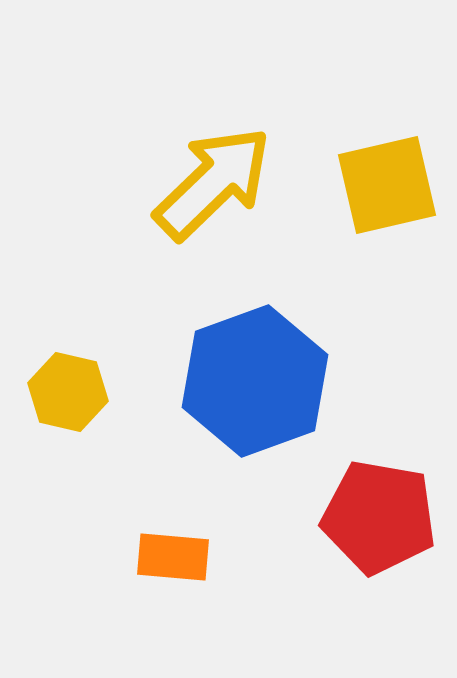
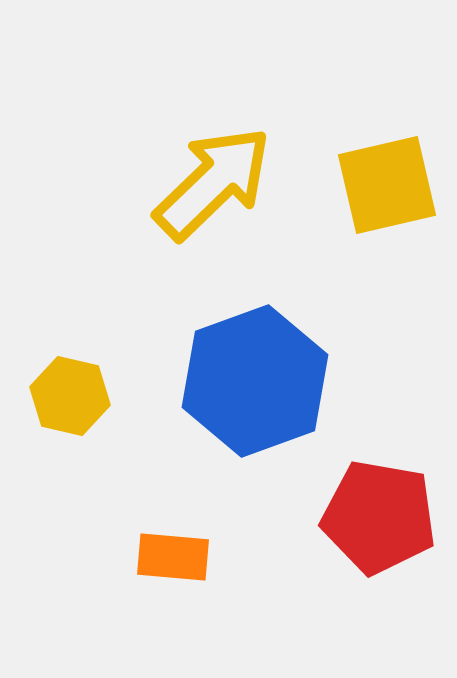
yellow hexagon: moved 2 px right, 4 px down
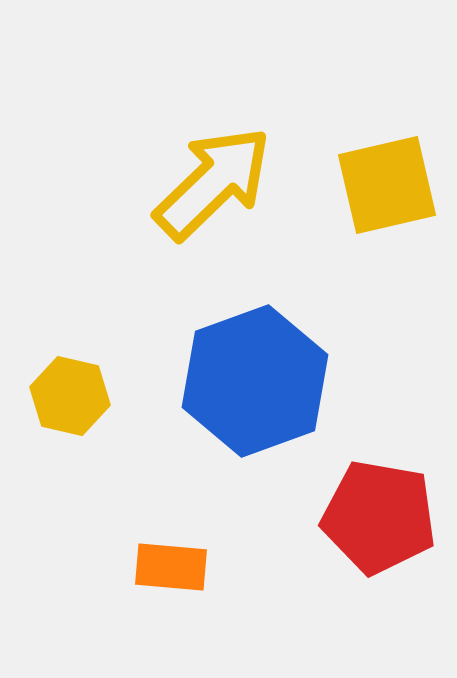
orange rectangle: moved 2 px left, 10 px down
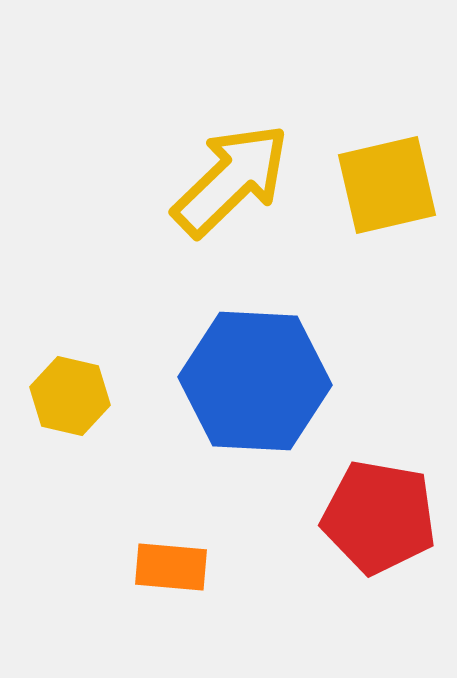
yellow arrow: moved 18 px right, 3 px up
blue hexagon: rotated 23 degrees clockwise
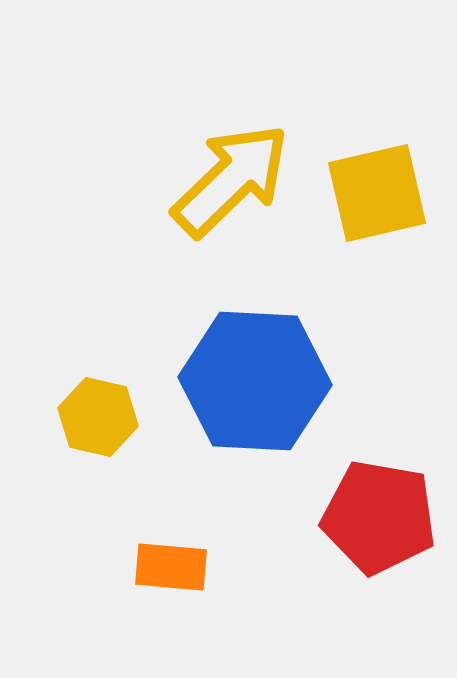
yellow square: moved 10 px left, 8 px down
yellow hexagon: moved 28 px right, 21 px down
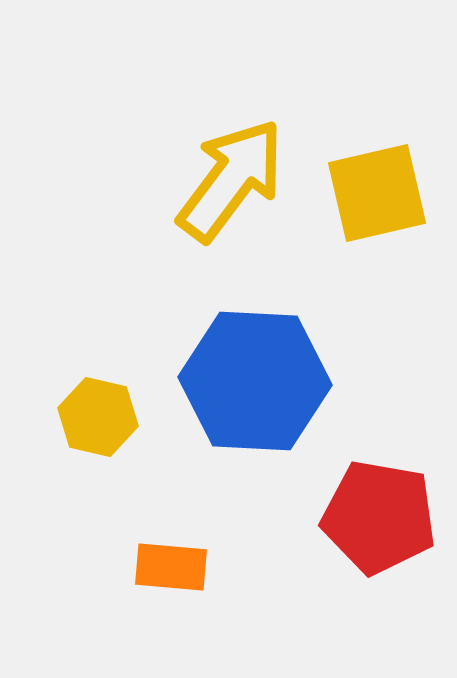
yellow arrow: rotated 9 degrees counterclockwise
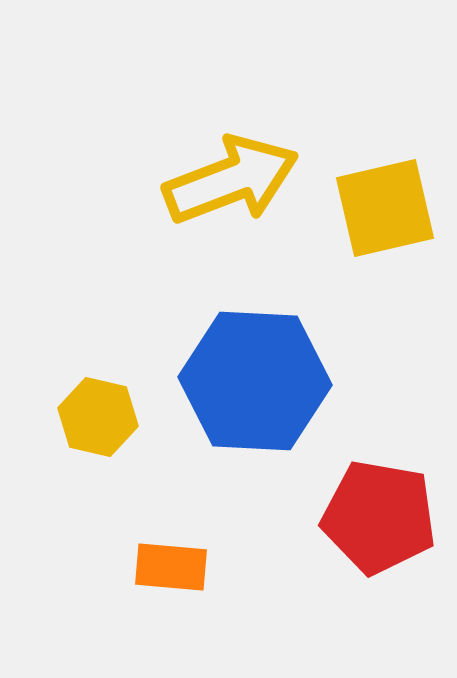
yellow arrow: rotated 32 degrees clockwise
yellow square: moved 8 px right, 15 px down
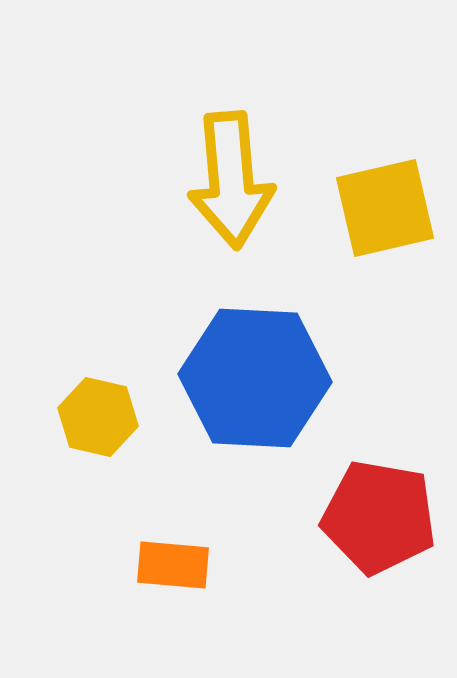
yellow arrow: rotated 106 degrees clockwise
blue hexagon: moved 3 px up
orange rectangle: moved 2 px right, 2 px up
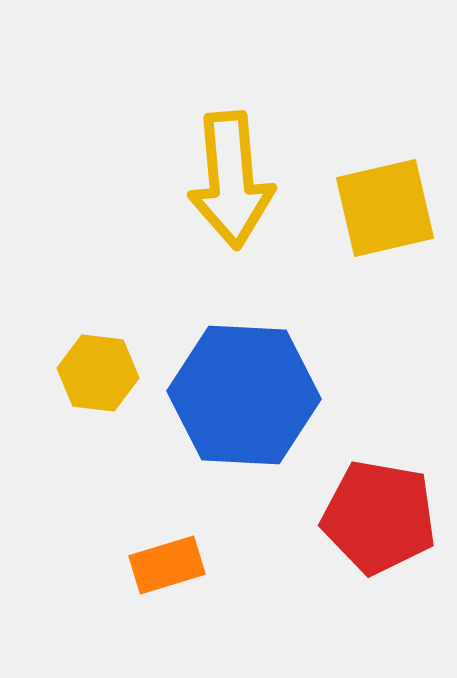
blue hexagon: moved 11 px left, 17 px down
yellow hexagon: moved 44 px up; rotated 6 degrees counterclockwise
orange rectangle: moved 6 px left; rotated 22 degrees counterclockwise
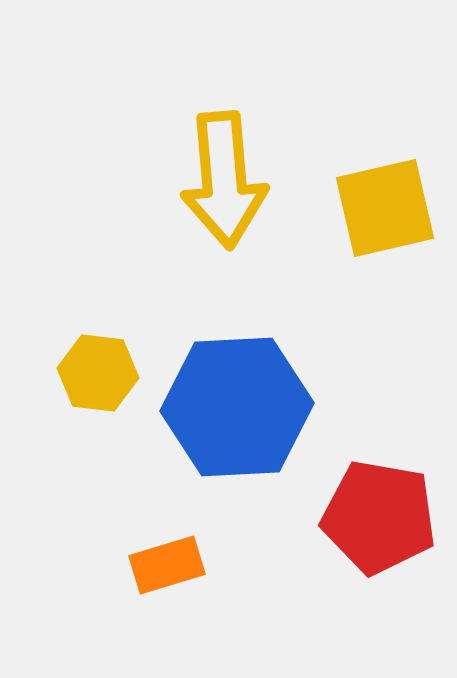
yellow arrow: moved 7 px left
blue hexagon: moved 7 px left, 12 px down; rotated 6 degrees counterclockwise
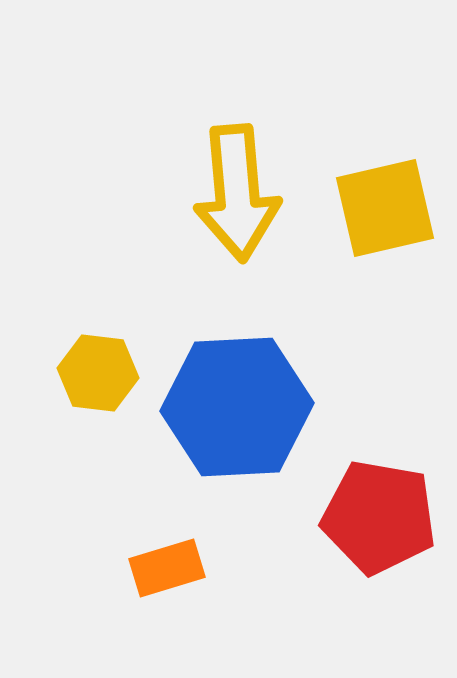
yellow arrow: moved 13 px right, 13 px down
orange rectangle: moved 3 px down
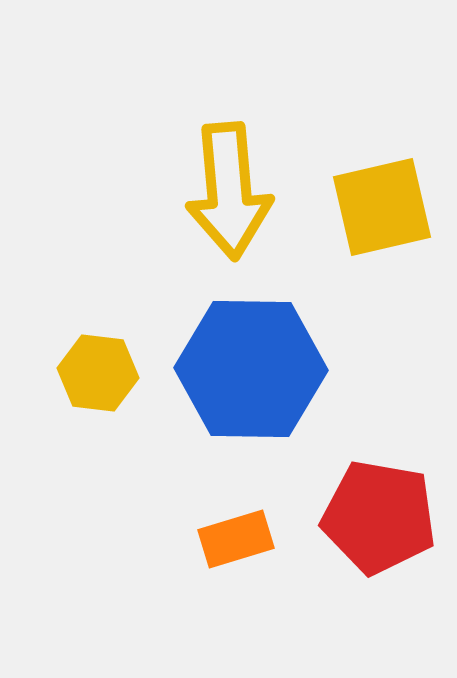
yellow arrow: moved 8 px left, 2 px up
yellow square: moved 3 px left, 1 px up
blue hexagon: moved 14 px right, 38 px up; rotated 4 degrees clockwise
orange rectangle: moved 69 px right, 29 px up
